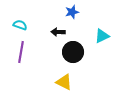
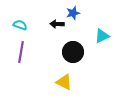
blue star: moved 1 px right, 1 px down
black arrow: moved 1 px left, 8 px up
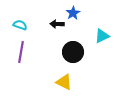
blue star: rotated 16 degrees counterclockwise
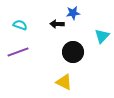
blue star: rotated 24 degrees clockwise
cyan triangle: rotated 21 degrees counterclockwise
purple line: moved 3 px left; rotated 60 degrees clockwise
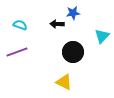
purple line: moved 1 px left
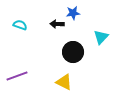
cyan triangle: moved 1 px left, 1 px down
purple line: moved 24 px down
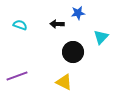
blue star: moved 5 px right
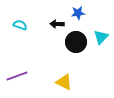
black circle: moved 3 px right, 10 px up
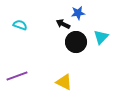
black arrow: moved 6 px right; rotated 24 degrees clockwise
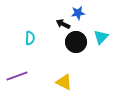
cyan semicircle: moved 10 px right, 13 px down; rotated 72 degrees clockwise
